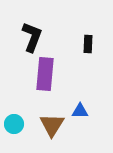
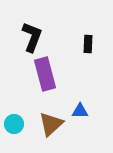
purple rectangle: rotated 20 degrees counterclockwise
brown triangle: moved 1 px left, 1 px up; rotated 16 degrees clockwise
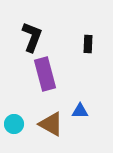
brown triangle: rotated 48 degrees counterclockwise
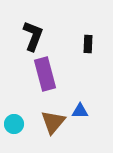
black L-shape: moved 1 px right, 1 px up
brown triangle: moved 2 px right, 2 px up; rotated 40 degrees clockwise
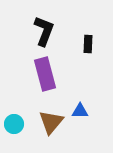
black L-shape: moved 11 px right, 5 px up
brown triangle: moved 2 px left
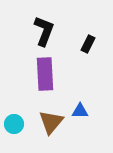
black rectangle: rotated 24 degrees clockwise
purple rectangle: rotated 12 degrees clockwise
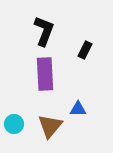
black rectangle: moved 3 px left, 6 px down
blue triangle: moved 2 px left, 2 px up
brown triangle: moved 1 px left, 4 px down
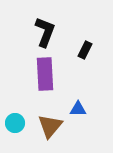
black L-shape: moved 1 px right, 1 px down
cyan circle: moved 1 px right, 1 px up
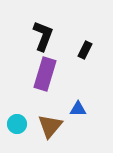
black L-shape: moved 2 px left, 4 px down
purple rectangle: rotated 20 degrees clockwise
cyan circle: moved 2 px right, 1 px down
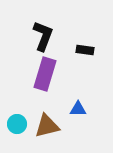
black rectangle: rotated 72 degrees clockwise
brown triangle: moved 3 px left; rotated 36 degrees clockwise
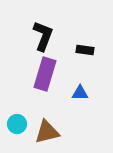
blue triangle: moved 2 px right, 16 px up
brown triangle: moved 6 px down
